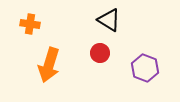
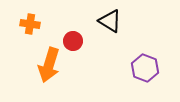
black triangle: moved 1 px right, 1 px down
red circle: moved 27 px left, 12 px up
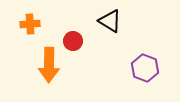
orange cross: rotated 12 degrees counterclockwise
orange arrow: rotated 16 degrees counterclockwise
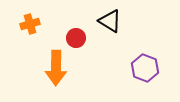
orange cross: rotated 12 degrees counterclockwise
red circle: moved 3 px right, 3 px up
orange arrow: moved 7 px right, 3 px down
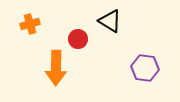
red circle: moved 2 px right, 1 px down
purple hexagon: rotated 12 degrees counterclockwise
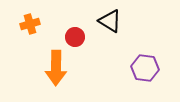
red circle: moved 3 px left, 2 px up
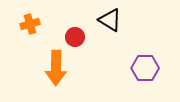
black triangle: moved 1 px up
purple hexagon: rotated 8 degrees counterclockwise
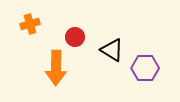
black triangle: moved 2 px right, 30 px down
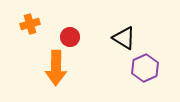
red circle: moved 5 px left
black triangle: moved 12 px right, 12 px up
purple hexagon: rotated 24 degrees counterclockwise
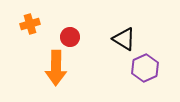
black triangle: moved 1 px down
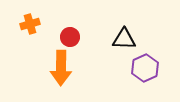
black triangle: rotated 30 degrees counterclockwise
orange arrow: moved 5 px right
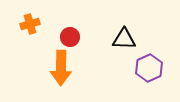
purple hexagon: moved 4 px right
